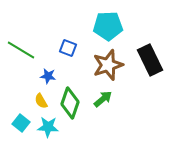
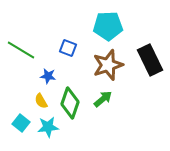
cyan star: rotated 10 degrees counterclockwise
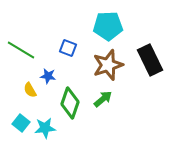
yellow semicircle: moved 11 px left, 11 px up
cyan star: moved 3 px left, 1 px down
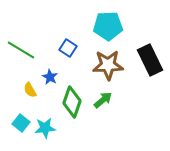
blue square: rotated 12 degrees clockwise
brown star: rotated 16 degrees clockwise
blue star: moved 2 px right, 1 px down; rotated 21 degrees clockwise
green arrow: moved 1 px down
green diamond: moved 2 px right, 1 px up
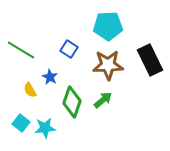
blue square: moved 1 px right, 1 px down
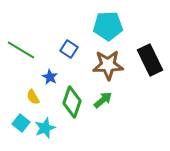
yellow semicircle: moved 3 px right, 7 px down
cyan star: rotated 15 degrees counterclockwise
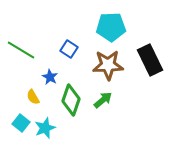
cyan pentagon: moved 3 px right, 1 px down
green diamond: moved 1 px left, 2 px up
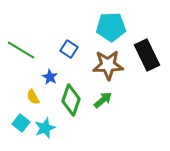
black rectangle: moved 3 px left, 5 px up
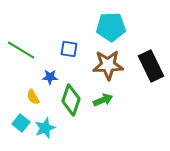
blue square: rotated 24 degrees counterclockwise
black rectangle: moved 4 px right, 11 px down
blue star: rotated 28 degrees counterclockwise
green arrow: rotated 18 degrees clockwise
